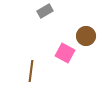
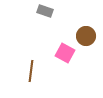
gray rectangle: rotated 49 degrees clockwise
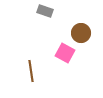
brown circle: moved 5 px left, 3 px up
brown line: rotated 15 degrees counterclockwise
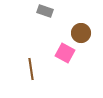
brown line: moved 2 px up
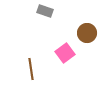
brown circle: moved 6 px right
pink square: rotated 24 degrees clockwise
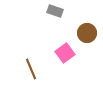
gray rectangle: moved 10 px right
brown line: rotated 15 degrees counterclockwise
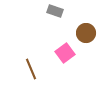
brown circle: moved 1 px left
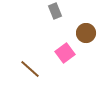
gray rectangle: rotated 49 degrees clockwise
brown line: moved 1 px left; rotated 25 degrees counterclockwise
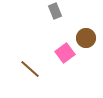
brown circle: moved 5 px down
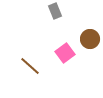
brown circle: moved 4 px right, 1 px down
brown line: moved 3 px up
